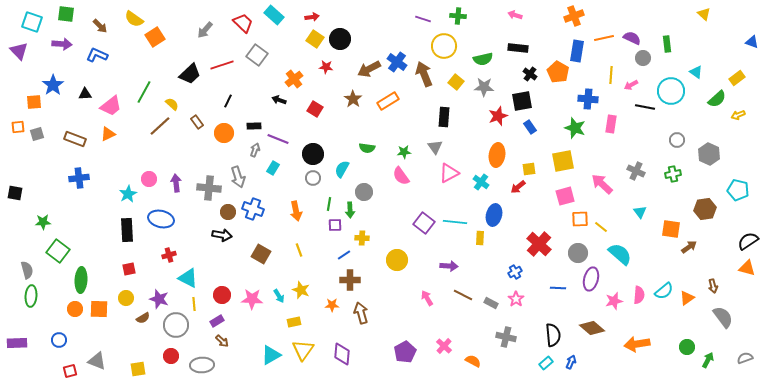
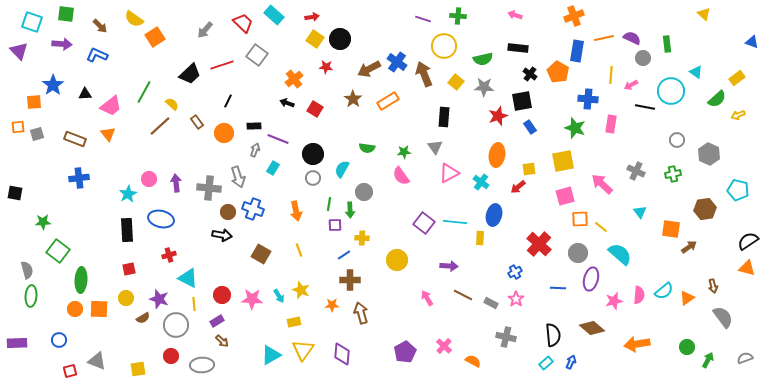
black arrow at (279, 100): moved 8 px right, 3 px down
orange triangle at (108, 134): rotated 42 degrees counterclockwise
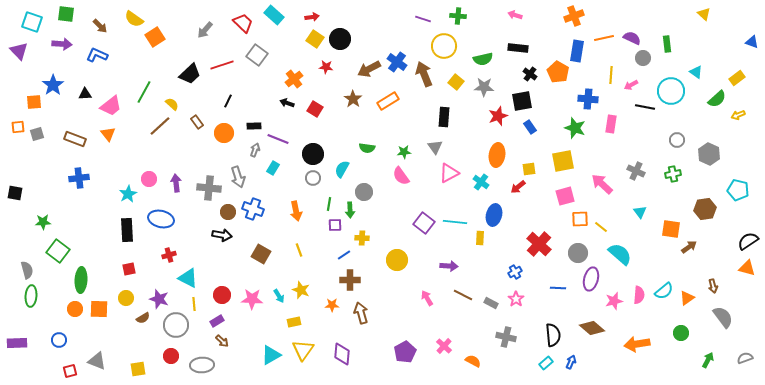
green circle at (687, 347): moved 6 px left, 14 px up
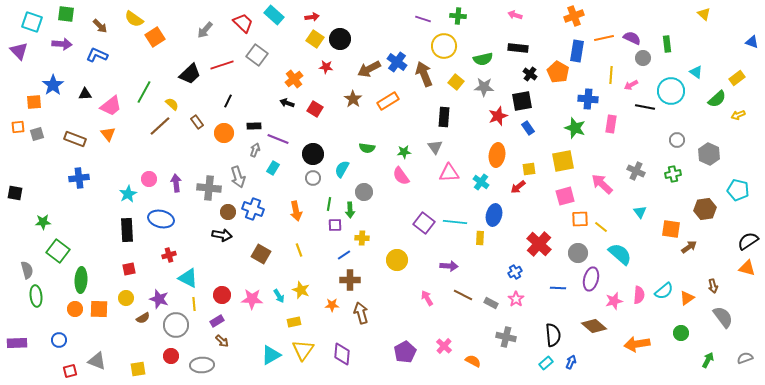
blue rectangle at (530, 127): moved 2 px left, 1 px down
pink triangle at (449, 173): rotated 25 degrees clockwise
green ellipse at (31, 296): moved 5 px right; rotated 10 degrees counterclockwise
brown diamond at (592, 328): moved 2 px right, 2 px up
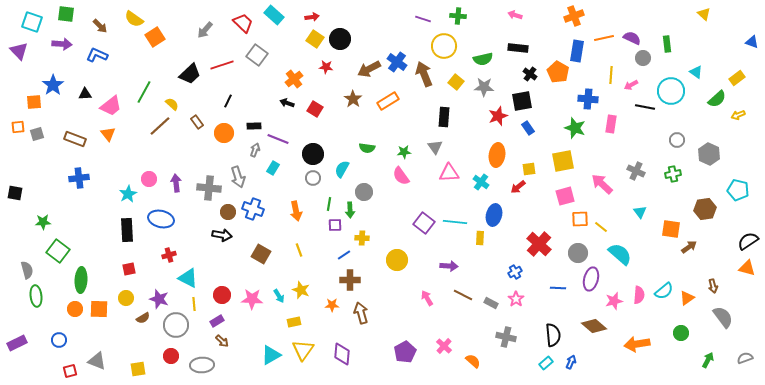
purple rectangle at (17, 343): rotated 24 degrees counterclockwise
orange semicircle at (473, 361): rotated 14 degrees clockwise
